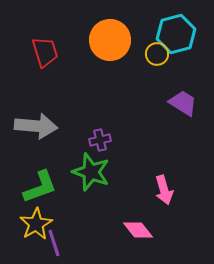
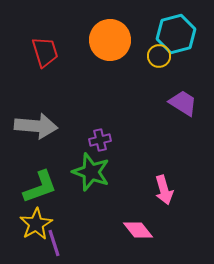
yellow circle: moved 2 px right, 2 px down
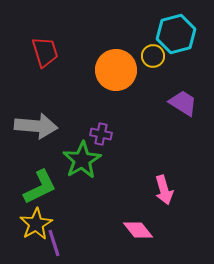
orange circle: moved 6 px right, 30 px down
yellow circle: moved 6 px left
purple cross: moved 1 px right, 6 px up; rotated 25 degrees clockwise
green star: moved 9 px left, 12 px up; rotated 21 degrees clockwise
green L-shape: rotated 6 degrees counterclockwise
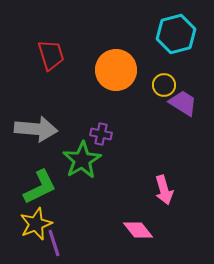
red trapezoid: moved 6 px right, 3 px down
yellow circle: moved 11 px right, 29 px down
gray arrow: moved 3 px down
yellow star: rotated 8 degrees clockwise
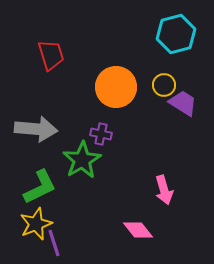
orange circle: moved 17 px down
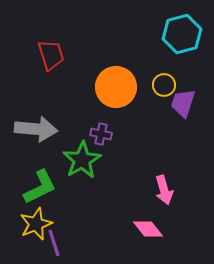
cyan hexagon: moved 6 px right
purple trapezoid: rotated 104 degrees counterclockwise
pink diamond: moved 10 px right, 1 px up
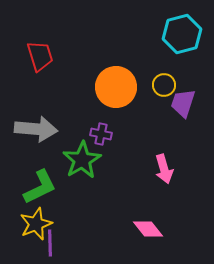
red trapezoid: moved 11 px left, 1 px down
pink arrow: moved 21 px up
purple line: moved 4 px left; rotated 16 degrees clockwise
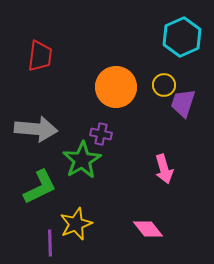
cyan hexagon: moved 3 px down; rotated 9 degrees counterclockwise
red trapezoid: rotated 24 degrees clockwise
yellow star: moved 40 px right
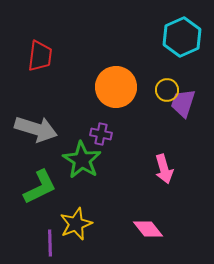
yellow circle: moved 3 px right, 5 px down
gray arrow: rotated 12 degrees clockwise
green star: rotated 9 degrees counterclockwise
